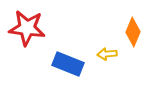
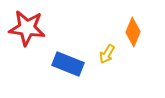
yellow arrow: rotated 54 degrees counterclockwise
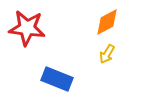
orange diamond: moved 26 px left, 10 px up; rotated 40 degrees clockwise
blue rectangle: moved 11 px left, 15 px down
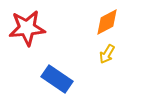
red star: rotated 12 degrees counterclockwise
blue rectangle: rotated 12 degrees clockwise
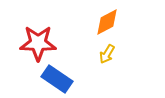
red star: moved 11 px right, 15 px down; rotated 6 degrees clockwise
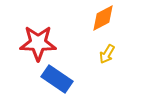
orange diamond: moved 4 px left, 4 px up
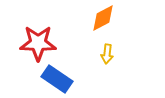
yellow arrow: rotated 24 degrees counterclockwise
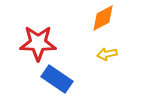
yellow arrow: rotated 72 degrees clockwise
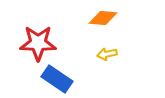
orange diamond: rotated 32 degrees clockwise
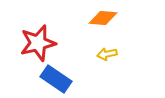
red star: rotated 15 degrees counterclockwise
blue rectangle: moved 1 px left
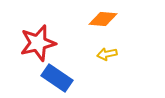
orange diamond: moved 1 px down
blue rectangle: moved 1 px right, 1 px up
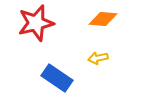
red star: moved 2 px left, 20 px up
yellow arrow: moved 9 px left, 4 px down
